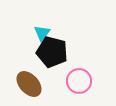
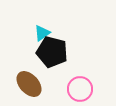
cyan triangle: rotated 18 degrees clockwise
pink circle: moved 1 px right, 8 px down
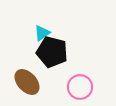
brown ellipse: moved 2 px left, 2 px up
pink circle: moved 2 px up
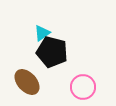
pink circle: moved 3 px right
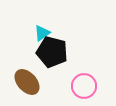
pink circle: moved 1 px right, 1 px up
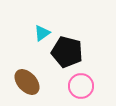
black pentagon: moved 15 px right
pink circle: moved 3 px left
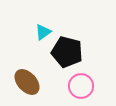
cyan triangle: moved 1 px right, 1 px up
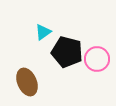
brown ellipse: rotated 20 degrees clockwise
pink circle: moved 16 px right, 27 px up
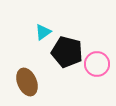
pink circle: moved 5 px down
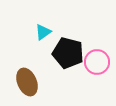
black pentagon: moved 1 px right, 1 px down
pink circle: moved 2 px up
